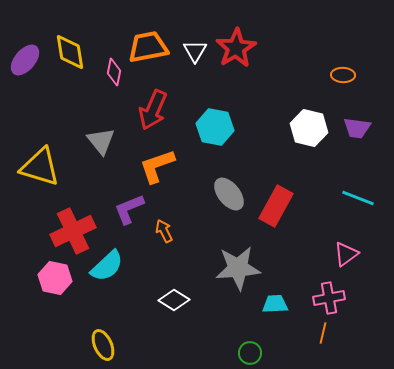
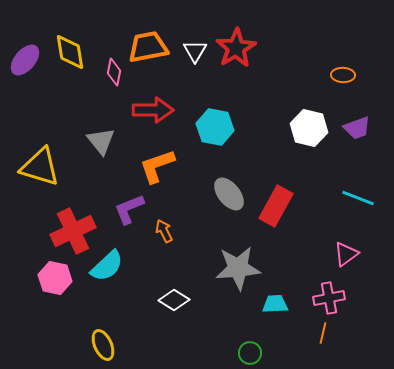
red arrow: rotated 114 degrees counterclockwise
purple trapezoid: rotated 28 degrees counterclockwise
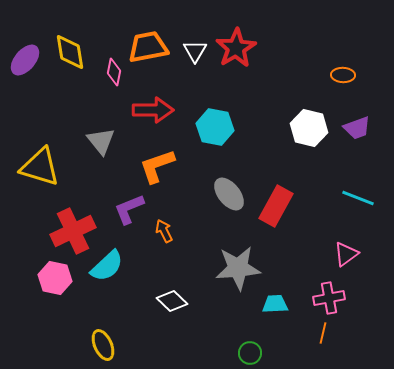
white diamond: moved 2 px left, 1 px down; rotated 12 degrees clockwise
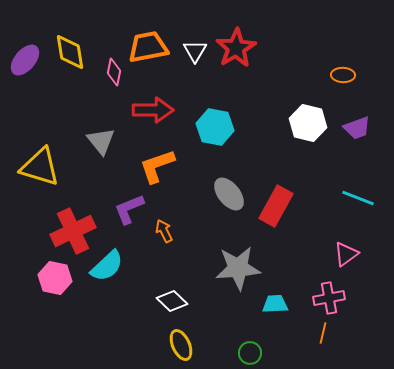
white hexagon: moved 1 px left, 5 px up
yellow ellipse: moved 78 px right
